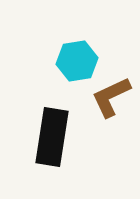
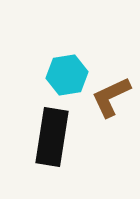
cyan hexagon: moved 10 px left, 14 px down
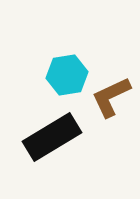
black rectangle: rotated 50 degrees clockwise
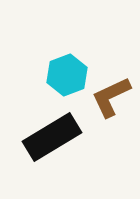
cyan hexagon: rotated 12 degrees counterclockwise
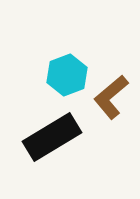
brown L-shape: rotated 15 degrees counterclockwise
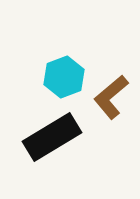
cyan hexagon: moved 3 px left, 2 px down
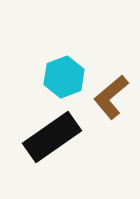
black rectangle: rotated 4 degrees counterclockwise
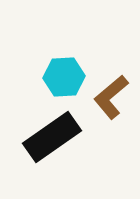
cyan hexagon: rotated 18 degrees clockwise
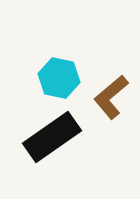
cyan hexagon: moved 5 px left, 1 px down; rotated 15 degrees clockwise
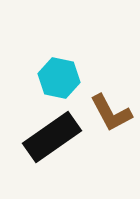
brown L-shape: moved 16 px down; rotated 78 degrees counterclockwise
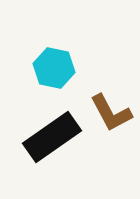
cyan hexagon: moved 5 px left, 10 px up
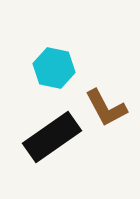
brown L-shape: moved 5 px left, 5 px up
